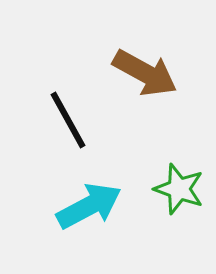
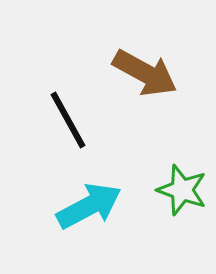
green star: moved 3 px right, 1 px down
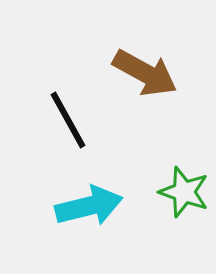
green star: moved 2 px right, 2 px down
cyan arrow: rotated 14 degrees clockwise
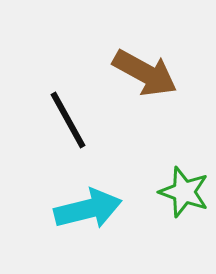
cyan arrow: moved 1 px left, 3 px down
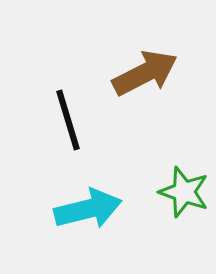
brown arrow: rotated 56 degrees counterclockwise
black line: rotated 12 degrees clockwise
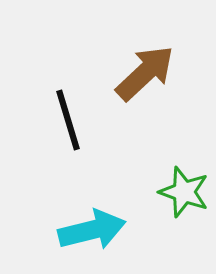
brown arrow: rotated 16 degrees counterclockwise
cyan arrow: moved 4 px right, 21 px down
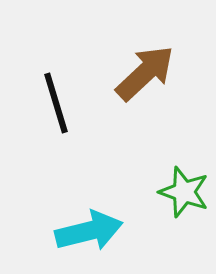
black line: moved 12 px left, 17 px up
cyan arrow: moved 3 px left, 1 px down
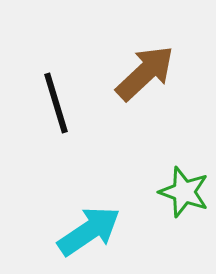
cyan arrow: rotated 20 degrees counterclockwise
